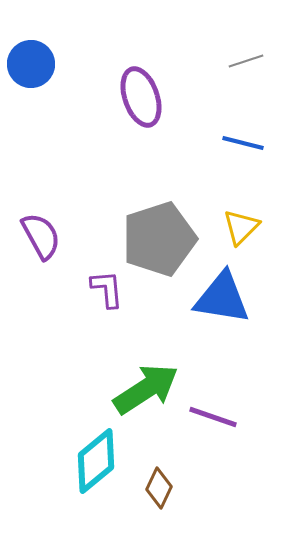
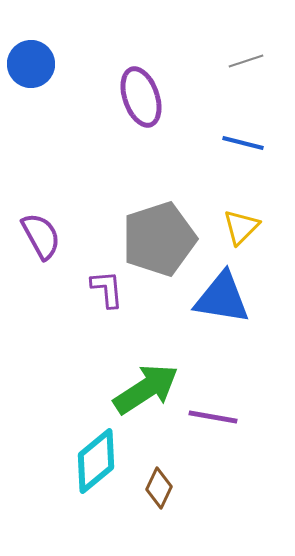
purple line: rotated 9 degrees counterclockwise
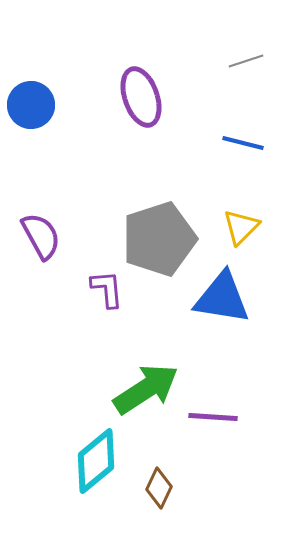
blue circle: moved 41 px down
purple line: rotated 6 degrees counterclockwise
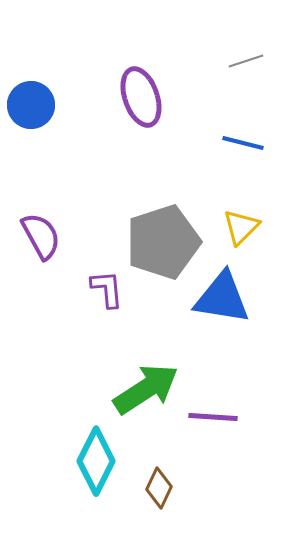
gray pentagon: moved 4 px right, 3 px down
cyan diamond: rotated 24 degrees counterclockwise
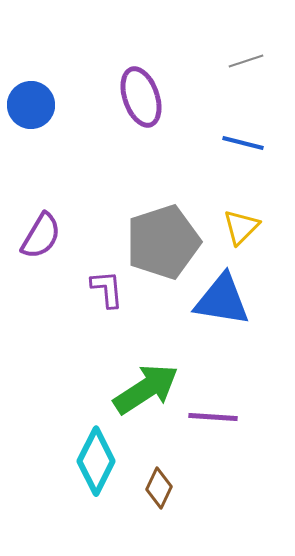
purple semicircle: rotated 60 degrees clockwise
blue triangle: moved 2 px down
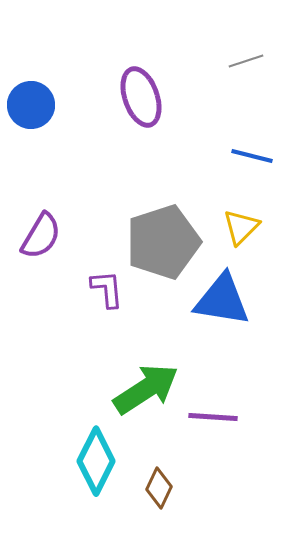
blue line: moved 9 px right, 13 px down
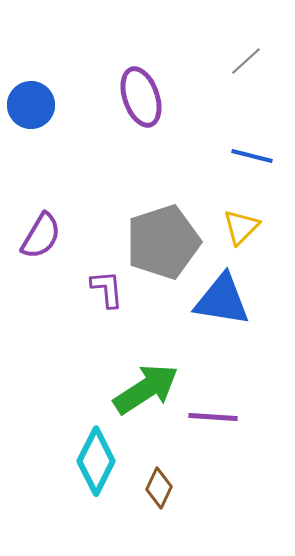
gray line: rotated 24 degrees counterclockwise
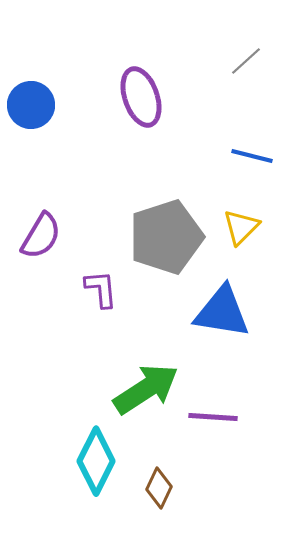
gray pentagon: moved 3 px right, 5 px up
purple L-shape: moved 6 px left
blue triangle: moved 12 px down
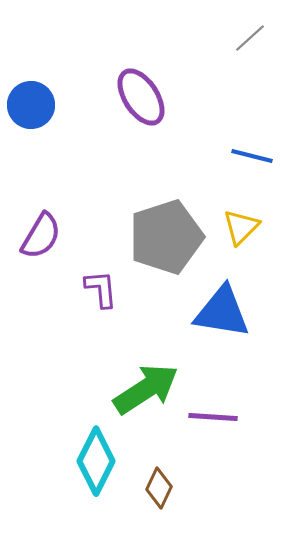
gray line: moved 4 px right, 23 px up
purple ellipse: rotated 14 degrees counterclockwise
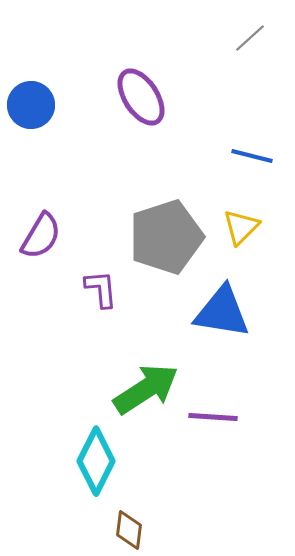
brown diamond: moved 30 px left, 42 px down; rotated 18 degrees counterclockwise
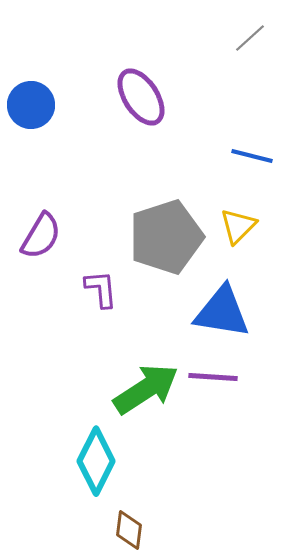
yellow triangle: moved 3 px left, 1 px up
purple line: moved 40 px up
